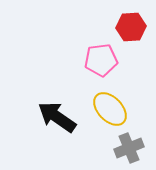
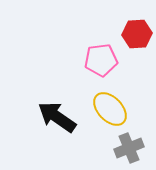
red hexagon: moved 6 px right, 7 px down
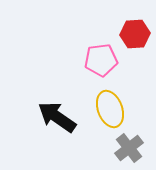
red hexagon: moved 2 px left
yellow ellipse: rotated 24 degrees clockwise
gray cross: rotated 16 degrees counterclockwise
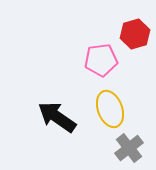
red hexagon: rotated 12 degrees counterclockwise
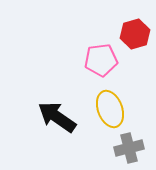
gray cross: rotated 24 degrees clockwise
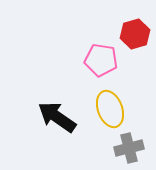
pink pentagon: rotated 16 degrees clockwise
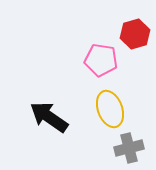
black arrow: moved 8 px left
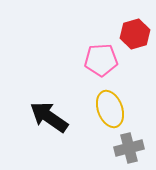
pink pentagon: rotated 12 degrees counterclockwise
